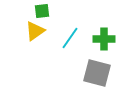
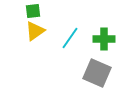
green square: moved 9 px left
gray square: rotated 8 degrees clockwise
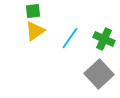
green cross: rotated 25 degrees clockwise
gray square: moved 2 px right, 1 px down; rotated 24 degrees clockwise
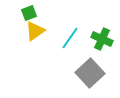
green square: moved 4 px left, 2 px down; rotated 14 degrees counterclockwise
green cross: moved 2 px left
gray square: moved 9 px left, 1 px up
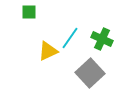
green square: moved 1 px up; rotated 21 degrees clockwise
yellow triangle: moved 13 px right, 20 px down; rotated 10 degrees clockwise
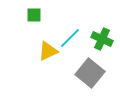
green square: moved 5 px right, 3 px down
cyan line: rotated 10 degrees clockwise
gray square: rotated 8 degrees counterclockwise
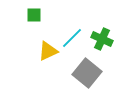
cyan line: moved 2 px right
gray square: moved 3 px left
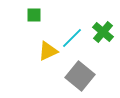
green cross: moved 1 px right, 7 px up; rotated 15 degrees clockwise
gray square: moved 7 px left, 3 px down
